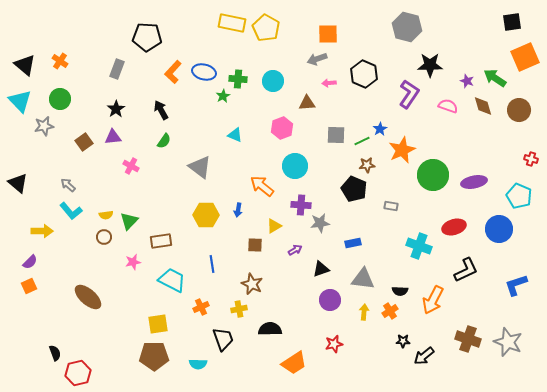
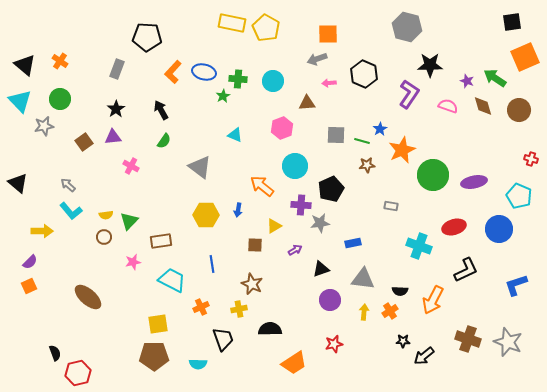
green line at (362, 141): rotated 42 degrees clockwise
black pentagon at (354, 189): moved 23 px left; rotated 25 degrees clockwise
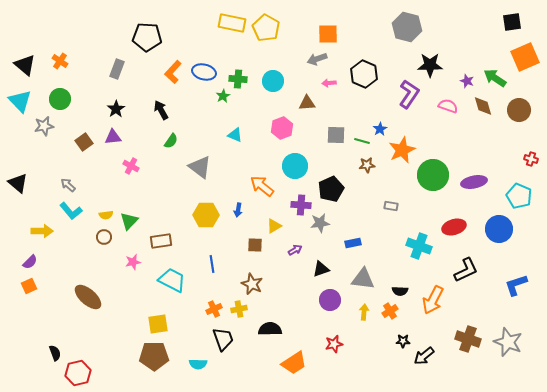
green semicircle at (164, 141): moved 7 px right
orange cross at (201, 307): moved 13 px right, 2 px down
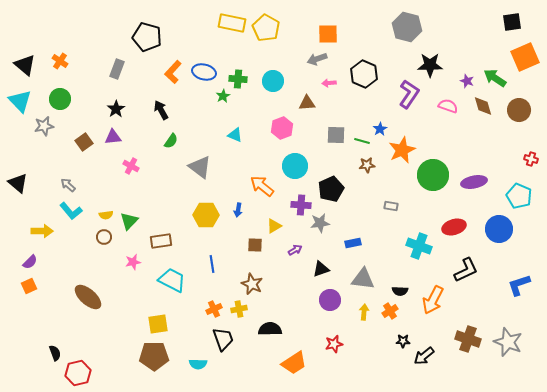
black pentagon at (147, 37): rotated 12 degrees clockwise
blue L-shape at (516, 285): moved 3 px right
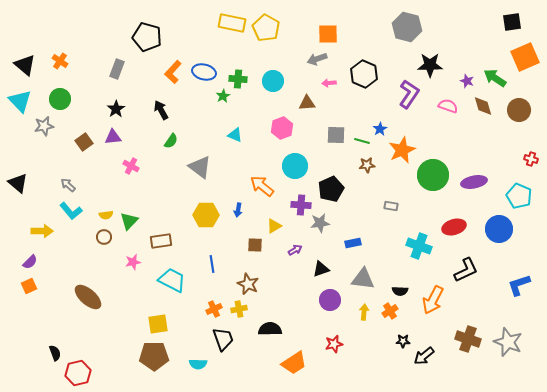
brown star at (252, 284): moved 4 px left
